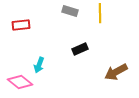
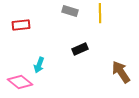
brown arrow: moved 5 px right; rotated 85 degrees clockwise
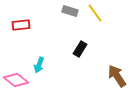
yellow line: moved 5 px left; rotated 36 degrees counterclockwise
black rectangle: rotated 35 degrees counterclockwise
brown arrow: moved 4 px left, 4 px down
pink diamond: moved 4 px left, 2 px up
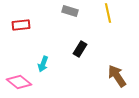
yellow line: moved 13 px right; rotated 24 degrees clockwise
cyan arrow: moved 4 px right, 1 px up
pink diamond: moved 3 px right, 2 px down
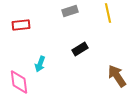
gray rectangle: rotated 35 degrees counterclockwise
black rectangle: rotated 28 degrees clockwise
cyan arrow: moved 3 px left
pink diamond: rotated 45 degrees clockwise
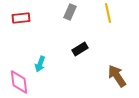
gray rectangle: moved 1 px down; rotated 49 degrees counterclockwise
red rectangle: moved 7 px up
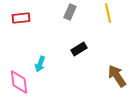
black rectangle: moved 1 px left
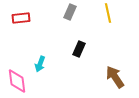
black rectangle: rotated 35 degrees counterclockwise
brown arrow: moved 2 px left, 1 px down
pink diamond: moved 2 px left, 1 px up
